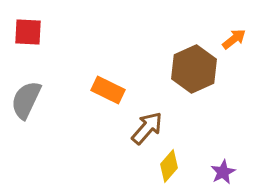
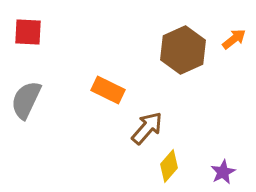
brown hexagon: moved 11 px left, 19 px up
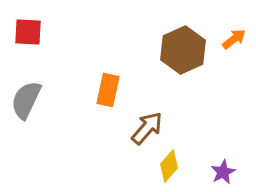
orange rectangle: rotated 76 degrees clockwise
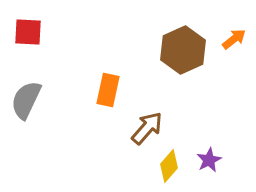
purple star: moved 14 px left, 12 px up
